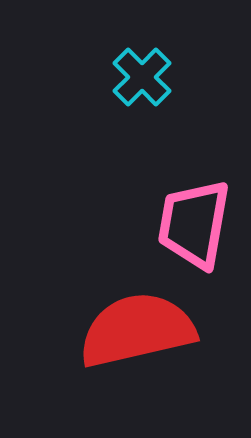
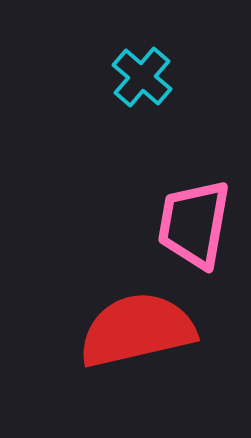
cyan cross: rotated 4 degrees counterclockwise
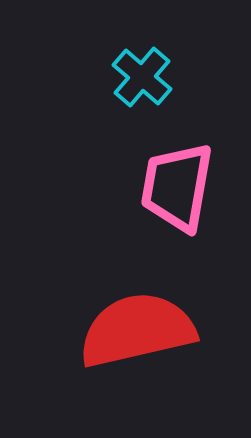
pink trapezoid: moved 17 px left, 37 px up
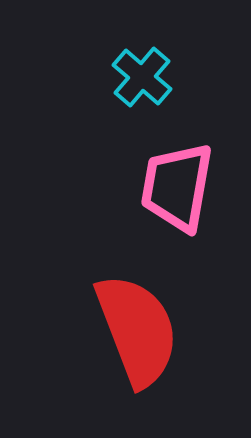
red semicircle: rotated 82 degrees clockwise
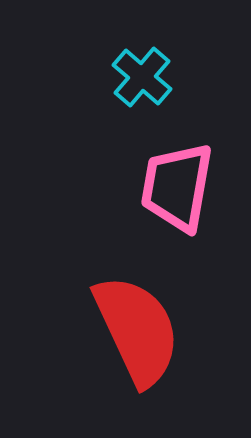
red semicircle: rotated 4 degrees counterclockwise
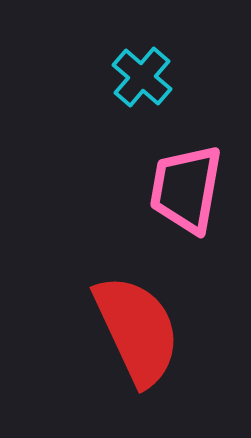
pink trapezoid: moved 9 px right, 2 px down
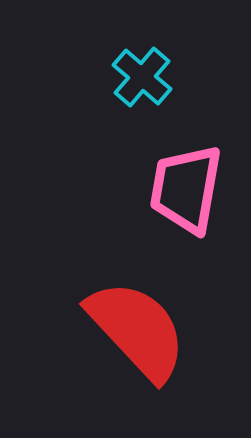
red semicircle: rotated 18 degrees counterclockwise
